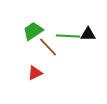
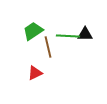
black triangle: moved 3 px left
brown line: rotated 30 degrees clockwise
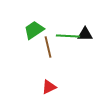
green trapezoid: moved 1 px right, 1 px up
red triangle: moved 14 px right, 14 px down
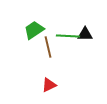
red triangle: moved 2 px up
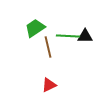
green trapezoid: moved 1 px right, 2 px up
black triangle: moved 2 px down
